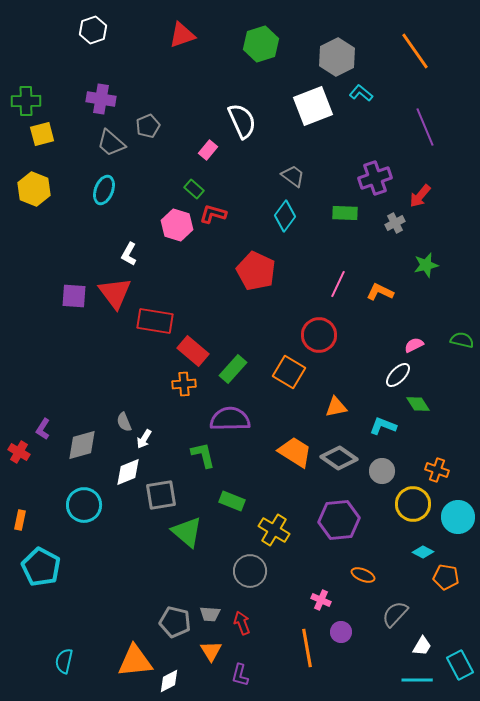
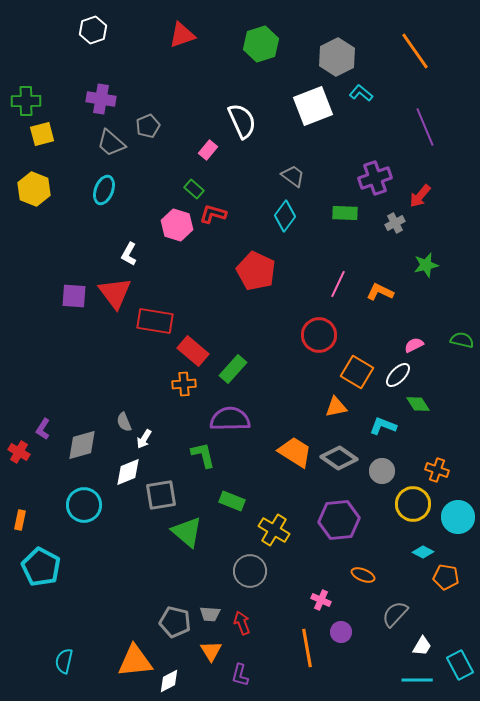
orange square at (289, 372): moved 68 px right
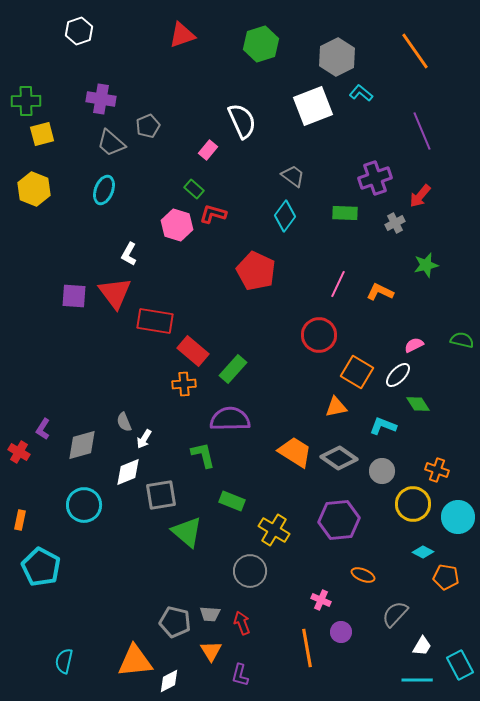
white hexagon at (93, 30): moved 14 px left, 1 px down
purple line at (425, 127): moved 3 px left, 4 px down
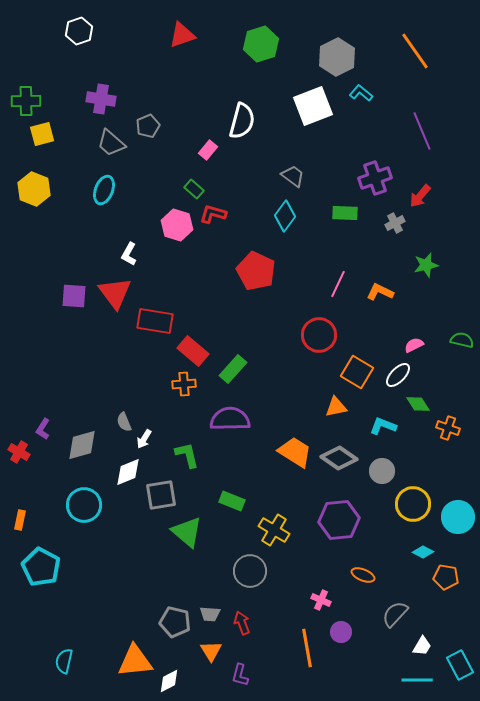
white semicircle at (242, 121): rotated 39 degrees clockwise
green L-shape at (203, 455): moved 16 px left
orange cross at (437, 470): moved 11 px right, 42 px up
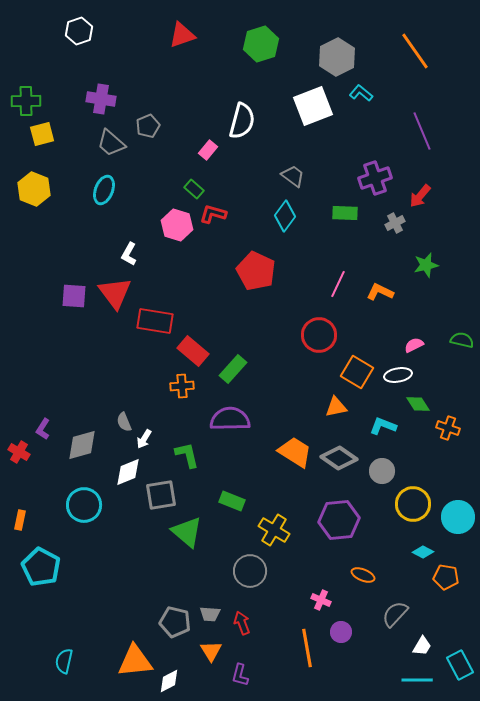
white ellipse at (398, 375): rotated 36 degrees clockwise
orange cross at (184, 384): moved 2 px left, 2 px down
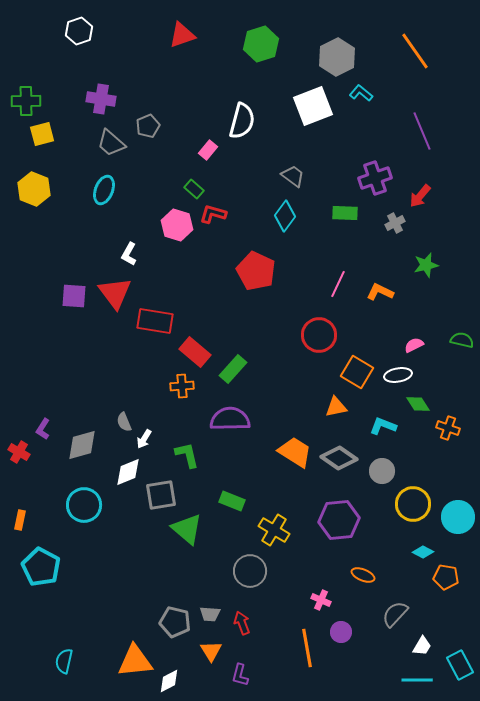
red rectangle at (193, 351): moved 2 px right, 1 px down
green triangle at (187, 532): moved 3 px up
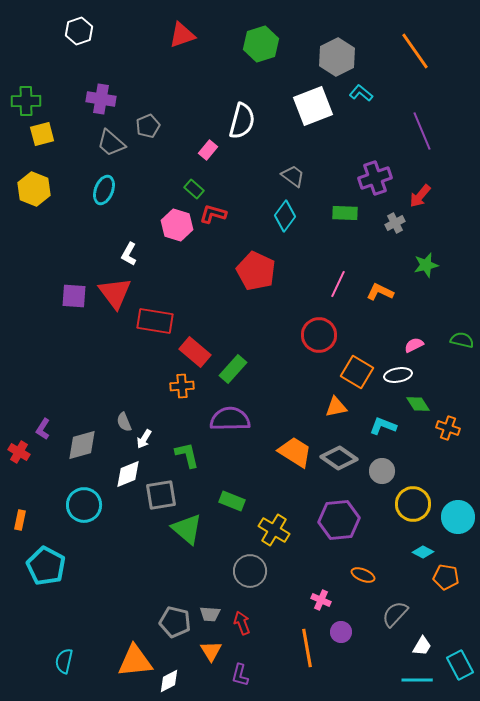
white diamond at (128, 472): moved 2 px down
cyan pentagon at (41, 567): moved 5 px right, 1 px up
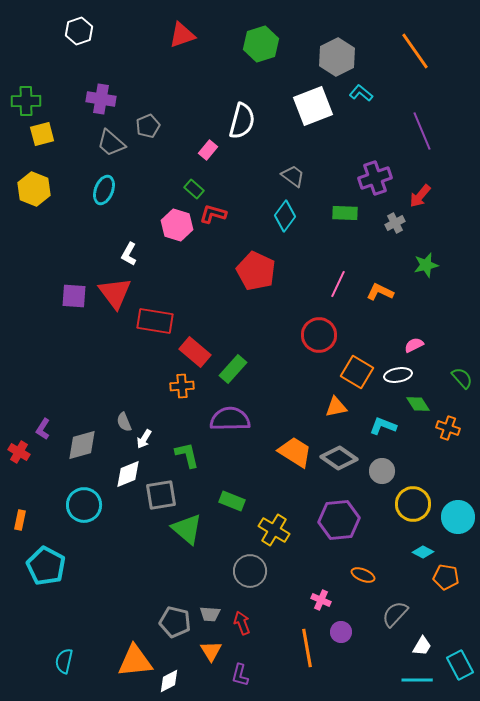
green semicircle at (462, 340): moved 38 px down; rotated 35 degrees clockwise
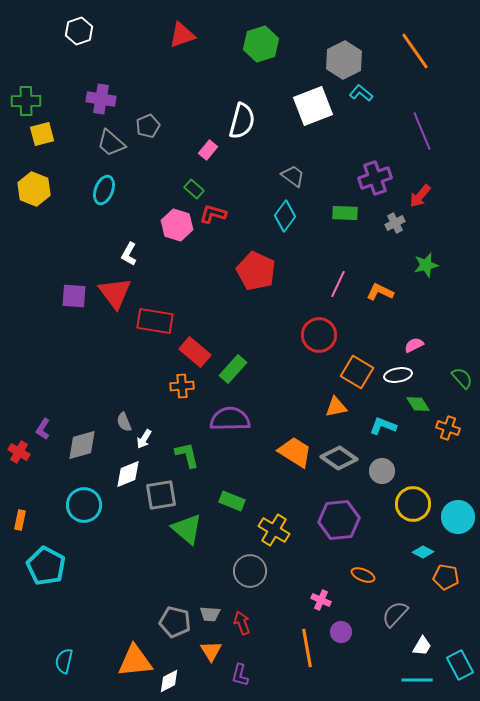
gray hexagon at (337, 57): moved 7 px right, 3 px down
